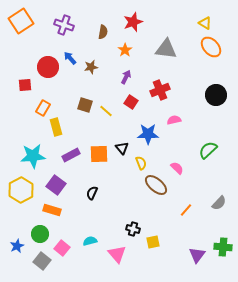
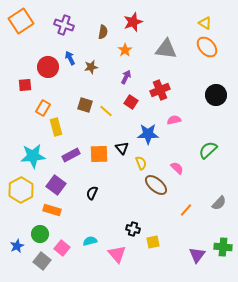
orange ellipse at (211, 47): moved 4 px left
blue arrow at (70, 58): rotated 16 degrees clockwise
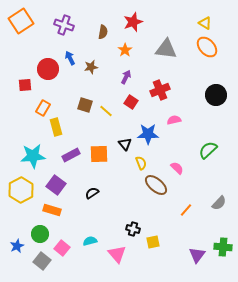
red circle at (48, 67): moved 2 px down
black triangle at (122, 148): moved 3 px right, 4 px up
black semicircle at (92, 193): rotated 32 degrees clockwise
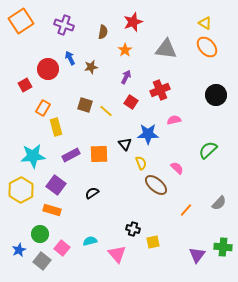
red square at (25, 85): rotated 24 degrees counterclockwise
blue star at (17, 246): moved 2 px right, 4 px down
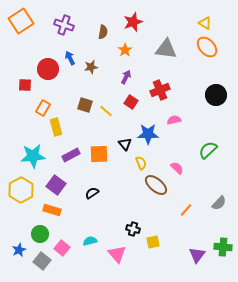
red square at (25, 85): rotated 32 degrees clockwise
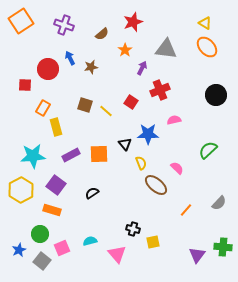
brown semicircle at (103, 32): moved 1 px left, 2 px down; rotated 40 degrees clockwise
purple arrow at (126, 77): moved 16 px right, 9 px up
pink square at (62, 248): rotated 28 degrees clockwise
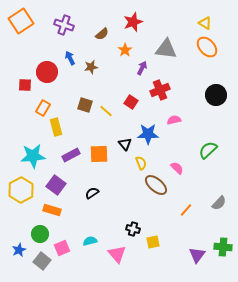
red circle at (48, 69): moved 1 px left, 3 px down
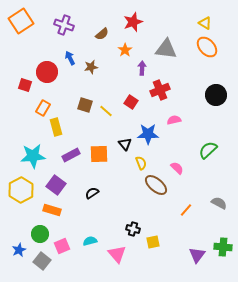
purple arrow at (142, 68): rotated 24 degrees counterclockwise
red square at (25, 85): rotated 16 degrees clockwise
gray semicircle at (219, 203): rotated 105 degrees counterclockwise
pink square at (62, 248): moved 2 px up
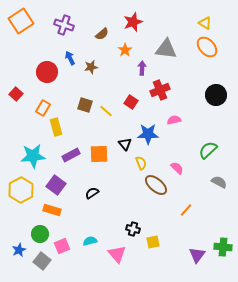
red square at (25, 85): moved 9 px left, 9 px down; rotated 24 degrees clockwise
gray semicircle at (219, 203): moved 21 px up
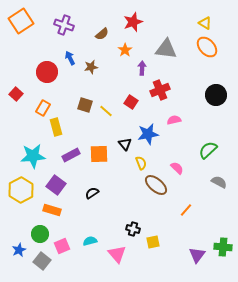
blue star at (148, 134): rotated 10 degrees counterclockwise
